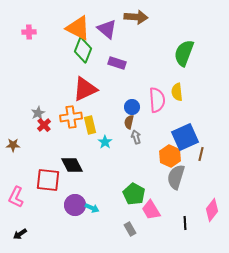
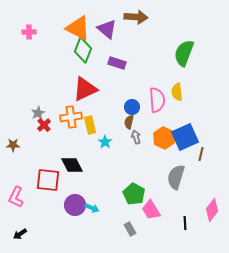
orange hexagon: moved 6 px left, 18 px up
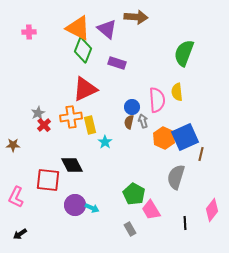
gray arrow: moved 7 px right, 16 px up
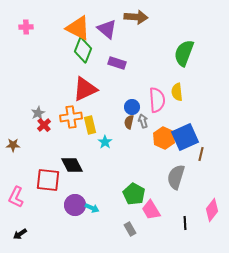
pink cross: moved 3 px left, 5 px up
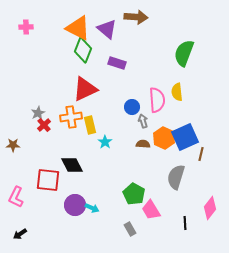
brown semicircle: moved 14 px right, 22 px down; rotated 80 degrees clockwise
pink diamond: moved 2 px left, 2 px up
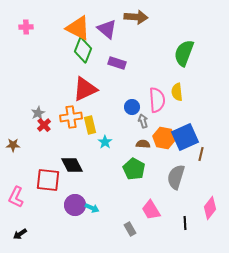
orange hexagon: rotated 15 degrees counterclockwise
green pentagon: moved 25 px up
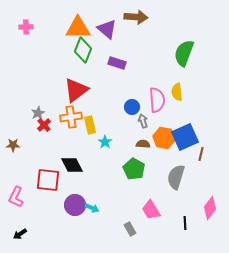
orange triangle: rotated 28 degrees counterclockwise
red triangle: moved 9 px left, 1 px down; rotated 12 degrees counterclockwise
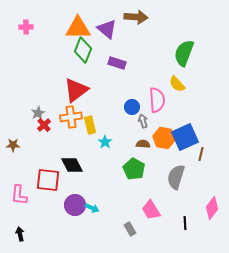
yellow semicircle: moved 8 px up; rotated 36 degrees counterclockwise
pink L-shape: moved 3 px right, 2 px up; rotated 20 degrees counterclockwise
pink diamond: moved 2 px right
black arrow: rotated 112 degrees clockwise
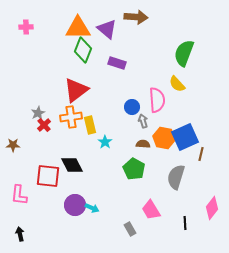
red square: moved 4 px up
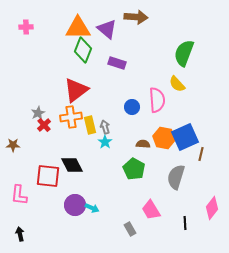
gray arrow: moved 38 px left, 6 px down
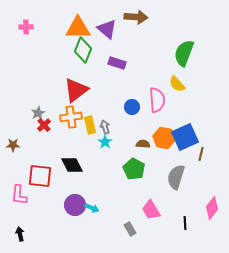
red square: moved 8 px left
